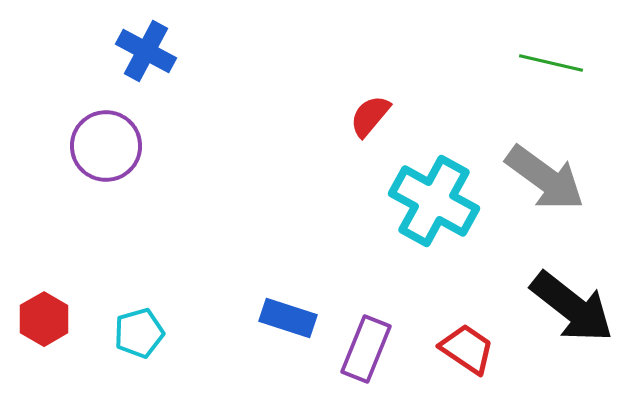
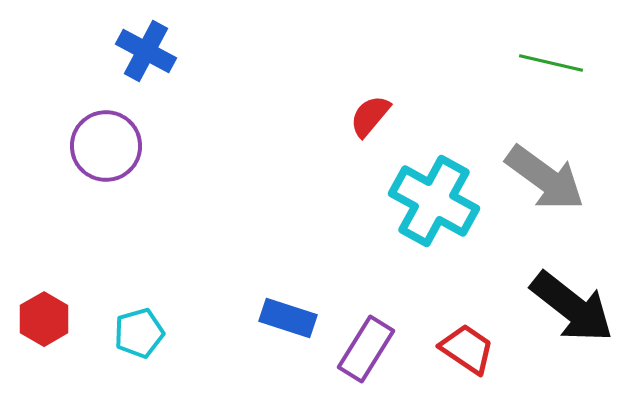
purple rectangle: rotated 10 degrees clockwise
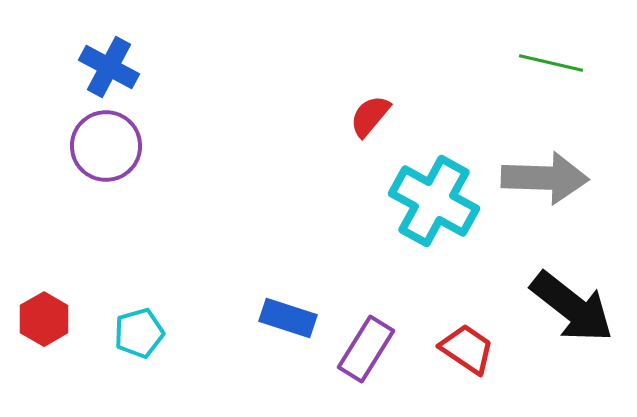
blue cross: moved 37 px left, 16 px down
gray arrow: rotated 34 degrees counterclockwise
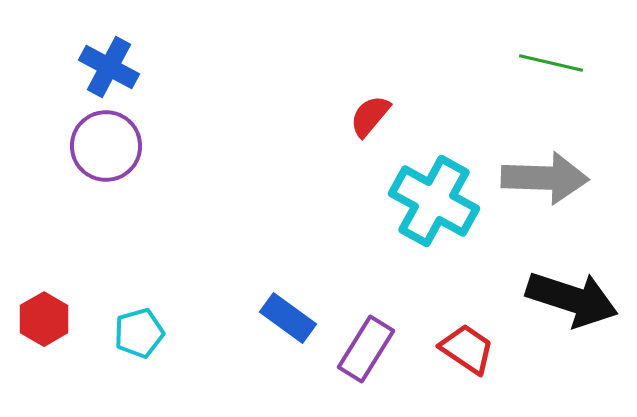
black arrow: moved 8 px up; rotated 20 degrees counterclockwise
blue rectangle: rotated 18 degrees clockwise
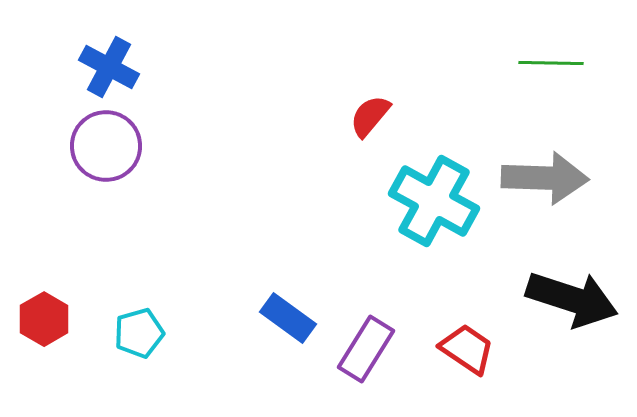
green line: rotated 12 degrees counterclockwise
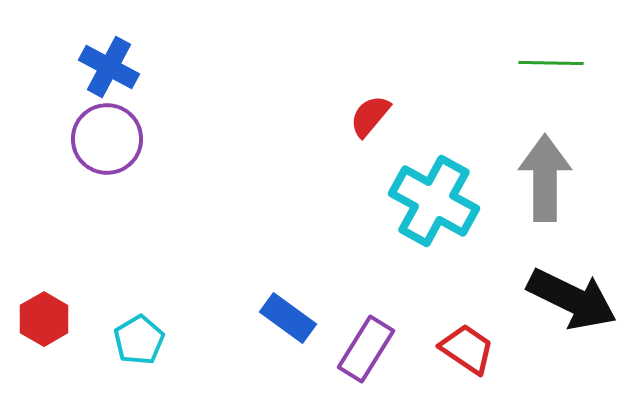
purple circle: moved 1 px right, 7 px up
gray arrow: rotated 92 degrees counterclockwise
black arrow: rotated 8 degrees clockwise
cyan pentagon: moved 7 px down; rotated 15 degrees counterclockwise
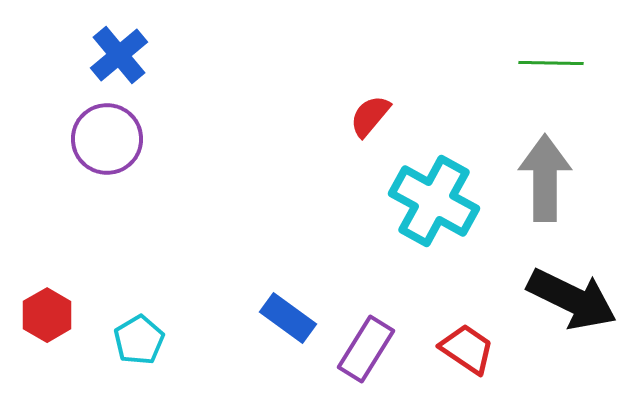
blue cross: moved 10 px right, 12 px up; rotated 22 degrees clockwise
red hexagon: moved 3 px right, 4 px up
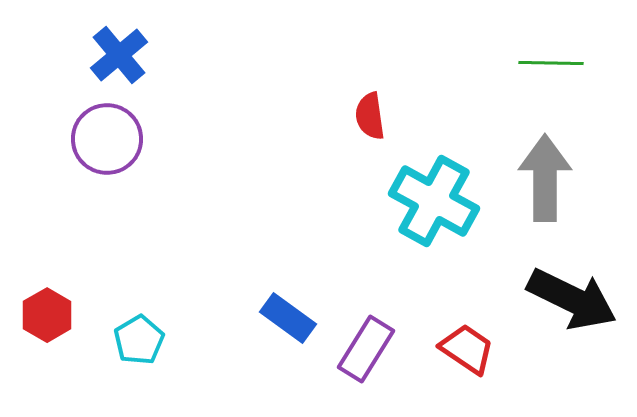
red semicircle: rotated 48 degrees counterclockwise
